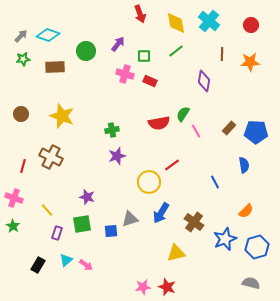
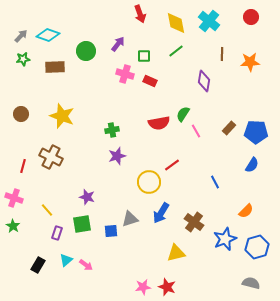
red circle at (251, 25): moved 8 px up
blue semicircle at (244, 165): moved 8 px right; rotated 42 degrees clockwise
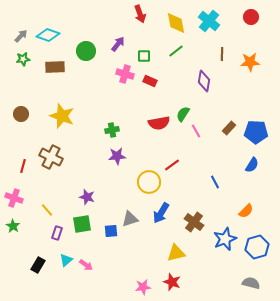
purple star at (117, 156): rotated 12 degrees clockwise
red star at (167, 287): moved 5 px right, 5 px up
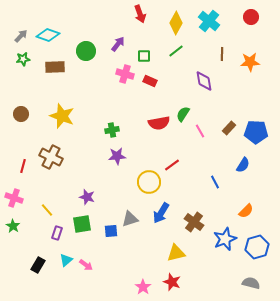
yellow diamond at (176, 23): rotated 40 degrees clockwise
purple diamond at (204, 81): rotated 20 degrees counterclockwise
pink line at (196, 131): moved 4 px right
blue semicircle at (252, 165): moved 9 px left
pink star at (143, 287): rotated 28 degrees counterclockwise
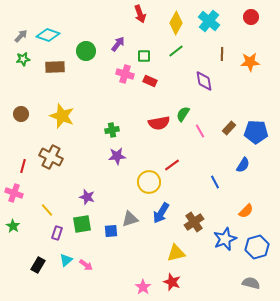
pink cross at (14, 198): moved 5 px up
brown cross at (194, 222): rotated 18 degrees clockwise
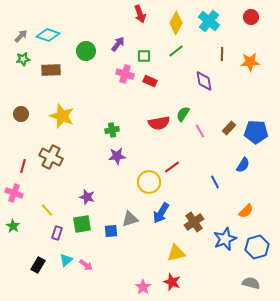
brown rectangle at (55, 67): moved 4 px left, 3 px down
red line at (172, 165): moved 2 px down
